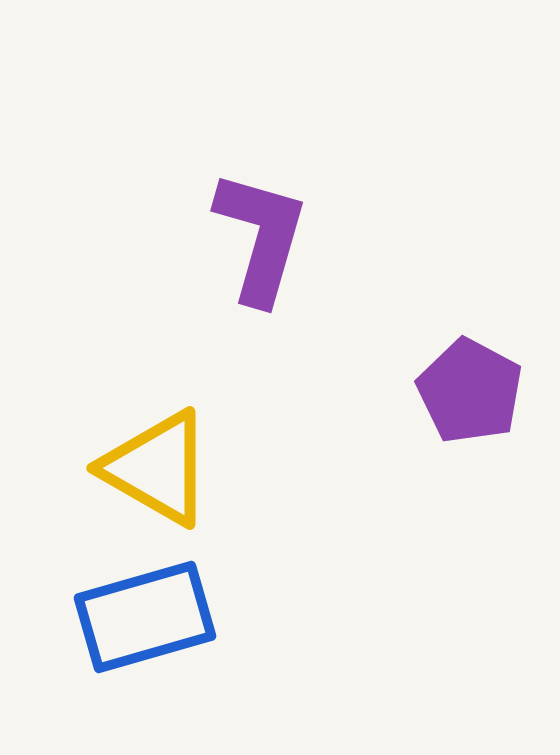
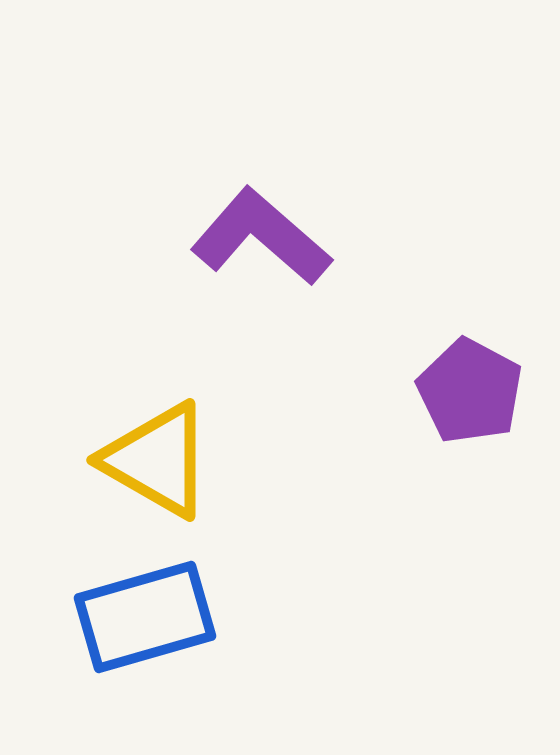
purple L-shape: rotated 65 degrees counterclockwise
yellow triangle: moved 8 px up
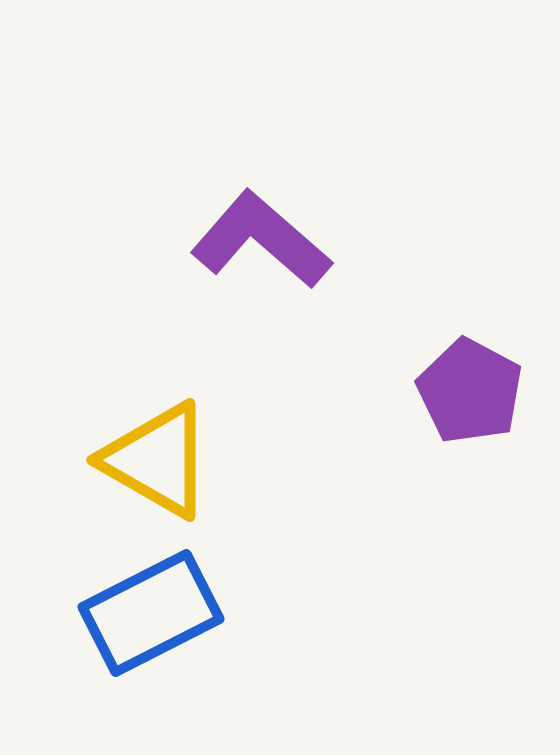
purple L-shape: moved 3 px down
blue rectangle: moved 6 px right, 4 px up; rotated 11 degrees counterclockwise
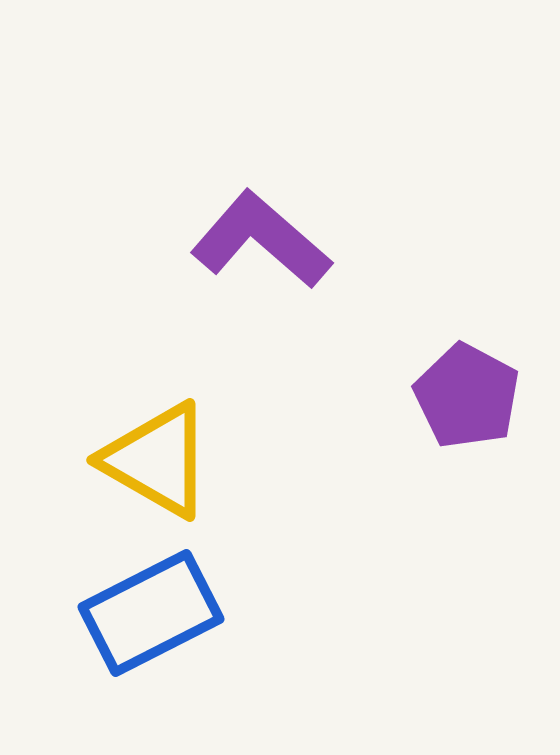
purple pentagon: moved 3 px left, 5 px down
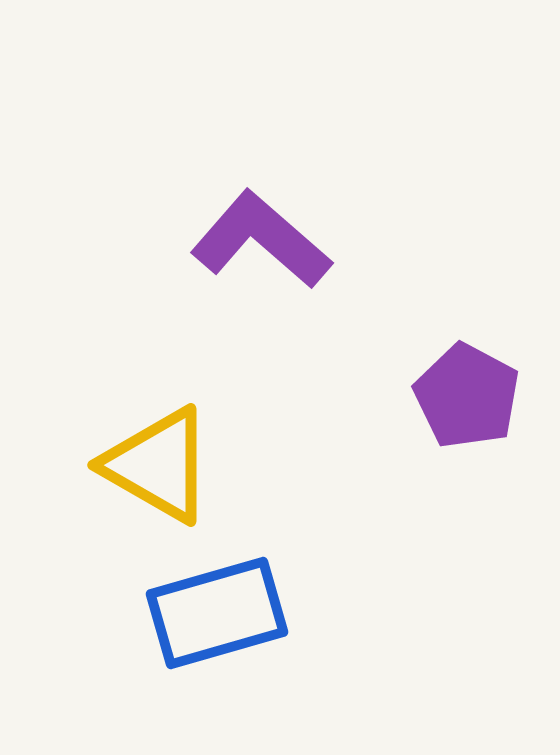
yellow triangle: moved 1 px right, 5 px down
blue rectangle: moved 66 px right; rotated 11 degrees clockwise
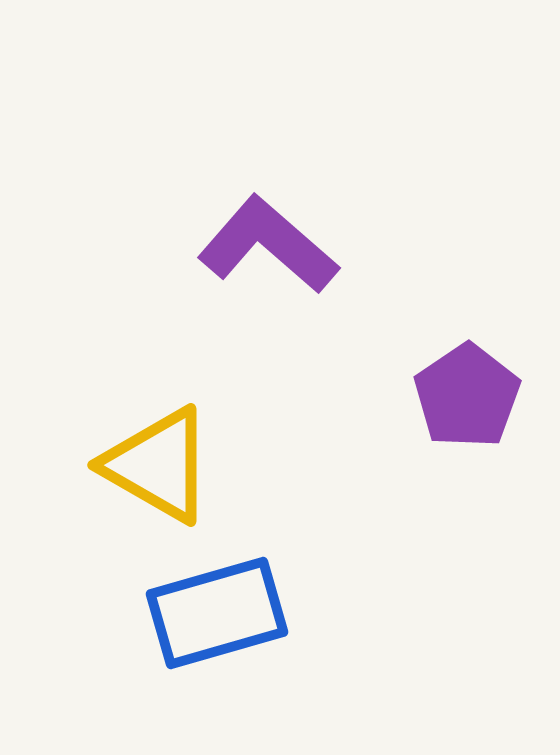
purple L-shape: moved 7 px right, 5 px down
purple pentagon: rotated 10 degrees clockwise
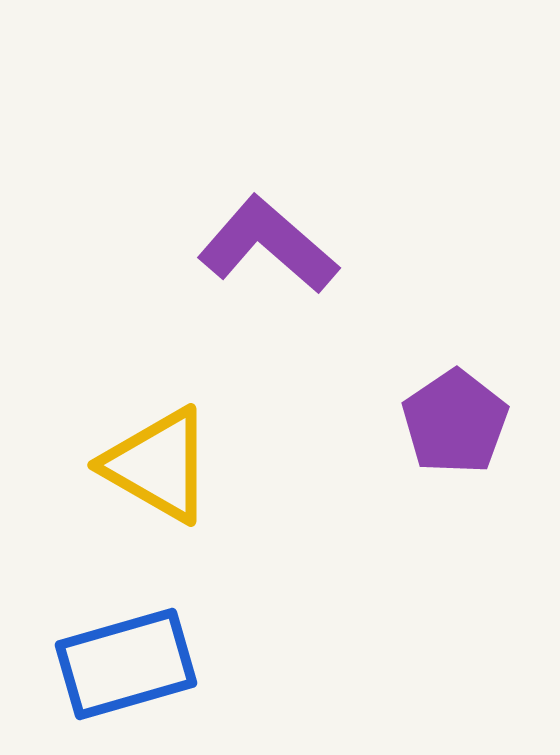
purple pentagon: moved 12 px left, 26 px down
blue rectangle: moved 91 px left, 51 px down
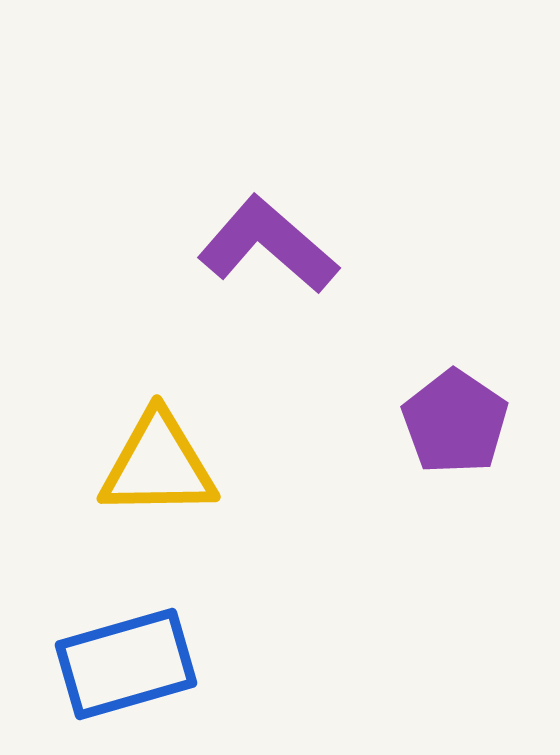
purple pentagon: rotated 4 degrees counterclockwise
yellow triangle: rotated 31 degrees counterclockwise
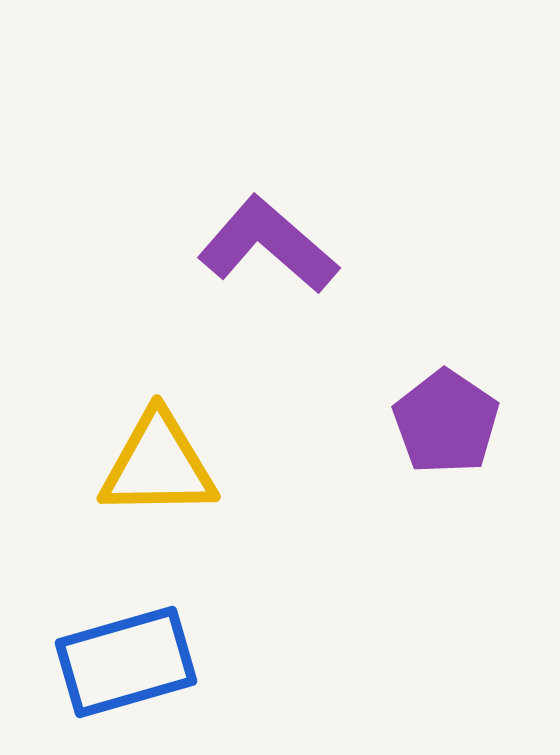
purple pentagon: moved 9 px left
blue rectangle: moved 2 px up
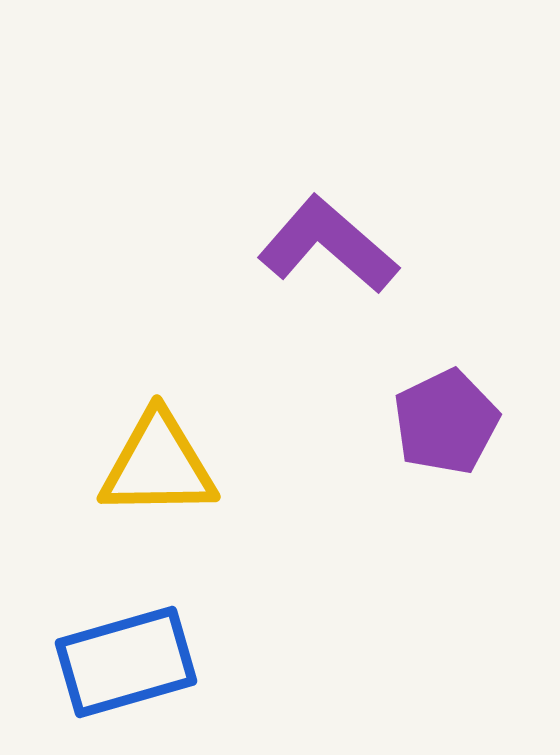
purple L-shape: moved 60 px right
purple pentagon: rotated 12 degrees clockwise
